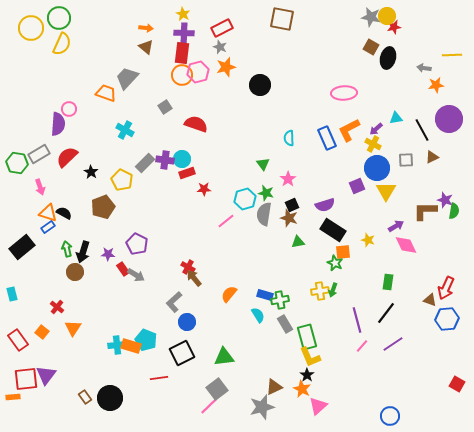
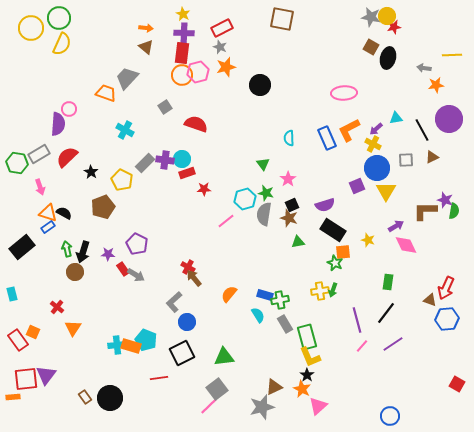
orange square at (42, 332): moved 9 px left; rotated 16 degrees counterclockwise
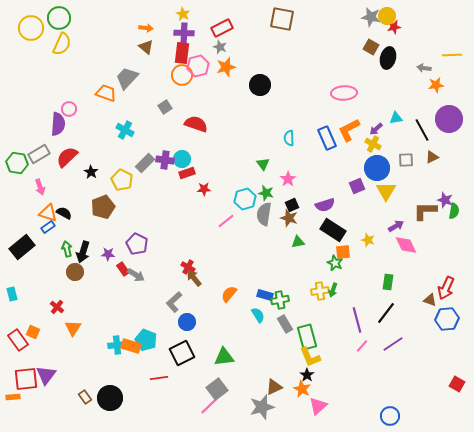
pink hexagon at (198, 72): moved 6 px up
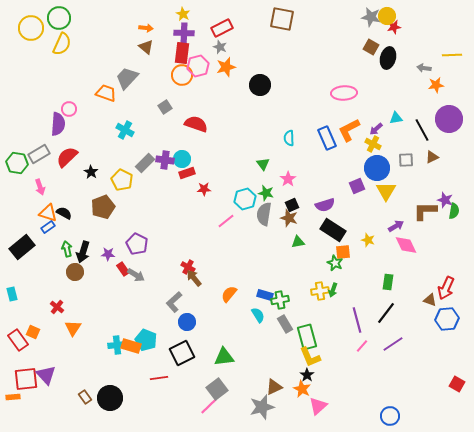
purple triangle at (46, 375): rotated 20 degrees counterclockwise
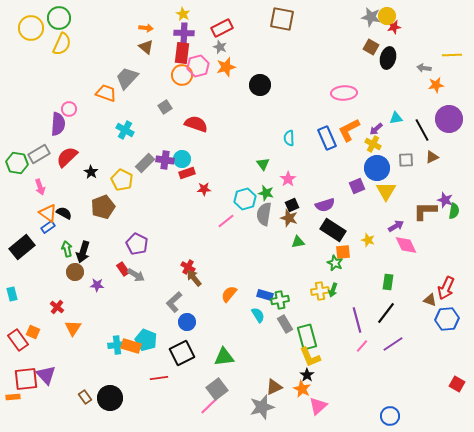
orange triangle at (48, 213): rotated 18 degrees clockwise
purple star at (108, 254): moved 11 px left, 31 px down
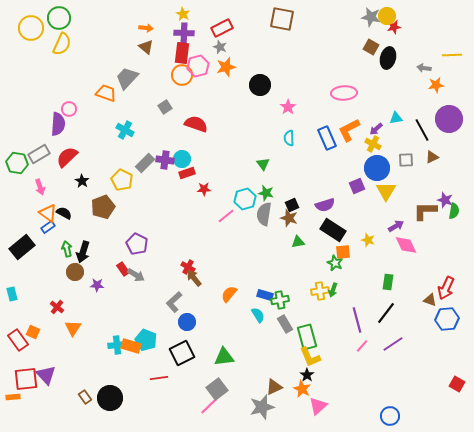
black star at (91, 172): moved 9 px left, 9 px down
pink star at (288, 179): moved 72 px up
pink line at (226, 221): moved 5 px up
